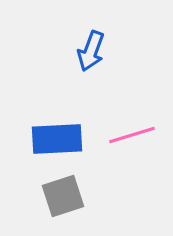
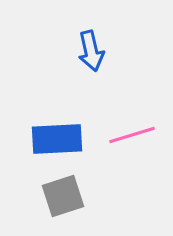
blue arrow: rotated 33 degrees counterclockwise
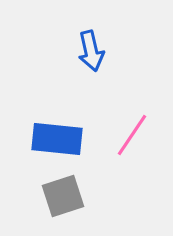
pink line: rotated 39 degrees counterclockwise
blue rectangle: rotated 9 degrees clockwise
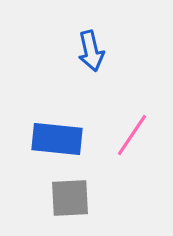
gray square: moved 7 px right, 2 px down; rotated 15 degrees clockwise
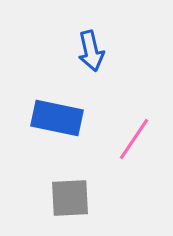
pink line: moved 2 px right, 4 px down
blue rectangle: moved 21 px up; rotated 6 degrees clockwise
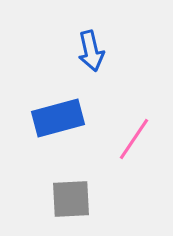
blue rectangle: moved 1 px right; rotated 27 degrees counterclockwise
gray square: moved 1 px right, 1 px down
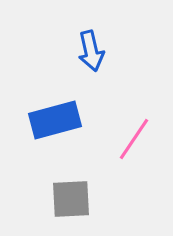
blue rectangle: moved 3 px left, 2 px down
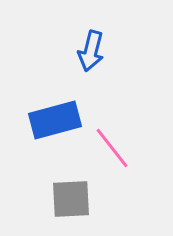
blue arrow: rotated 27 degrees clockwise
pink line: moved 22 px left, 9 px down; rotated 72 degrees counterclockwise
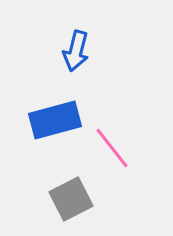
blue arrow: moved 15 px left
gray square: rotated 24 degrees counterclockwise
